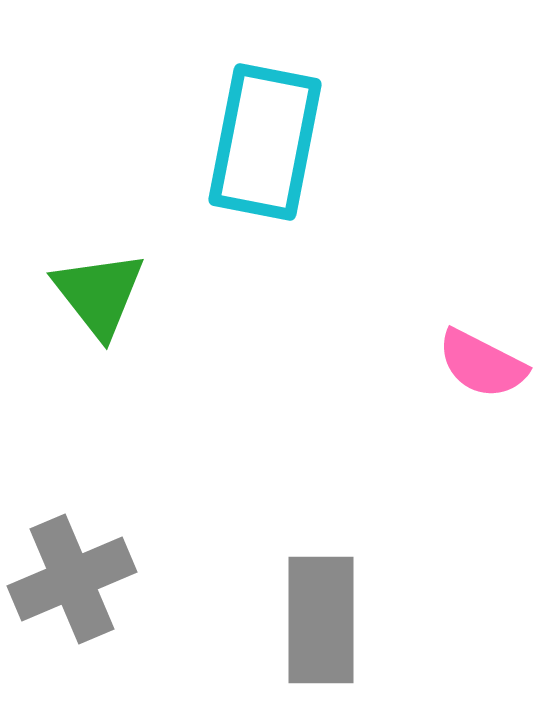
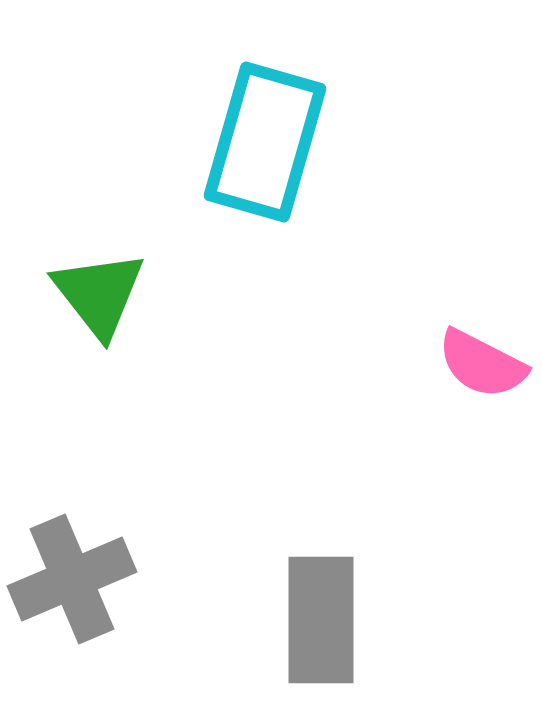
cyan rectangle: rotated 5 degrees clockwise
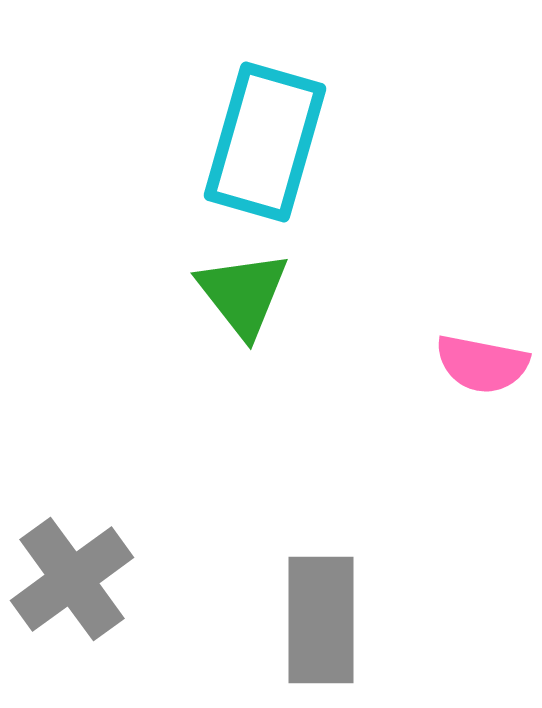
green triangle: moved 144 px right
pink semicircle: rotated 16 degrees counterclockwise
gray cross: rotated 13 degrees counterclockwise
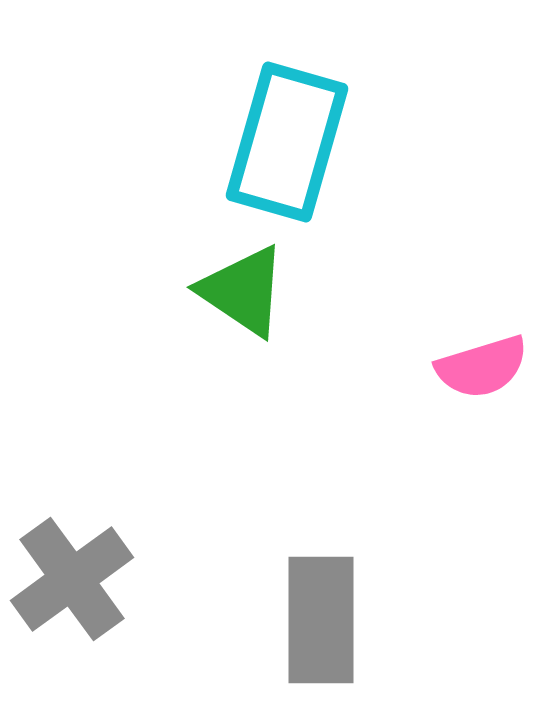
cyan rectangle: moved 22 px right
green triangle: moved 3 px up; rotated 18 degrees counterclockwise
pink semicircle: moved 3 px down; rotated 28 degrees counterclockwise
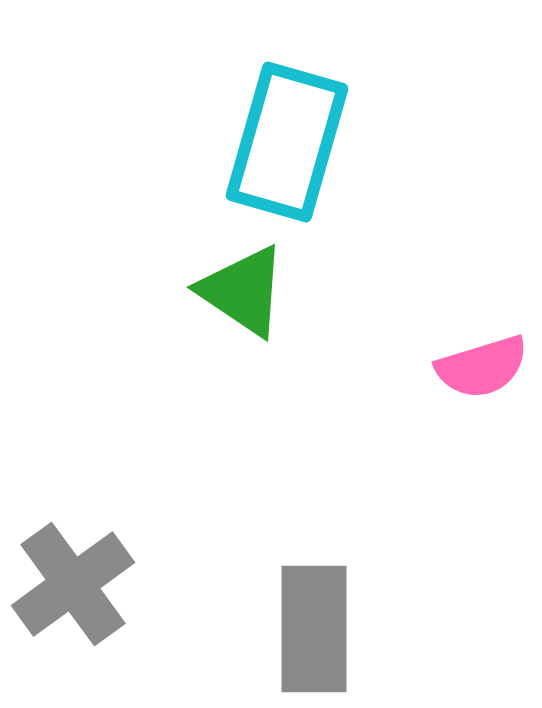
gray cross: moved 1 px right, 5 px down
gray rectangle: moved 7 px left, 9 px down
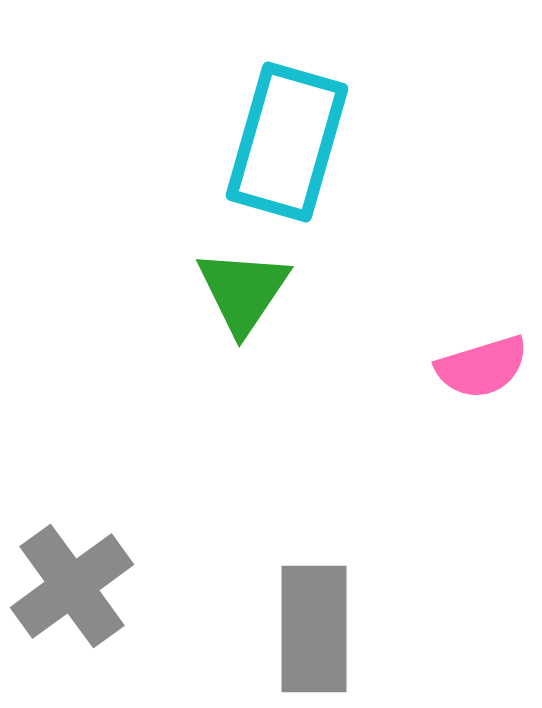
green triangle: rotated 30 degrees clockwise
gray cross: moved 1 px left, 2 px down
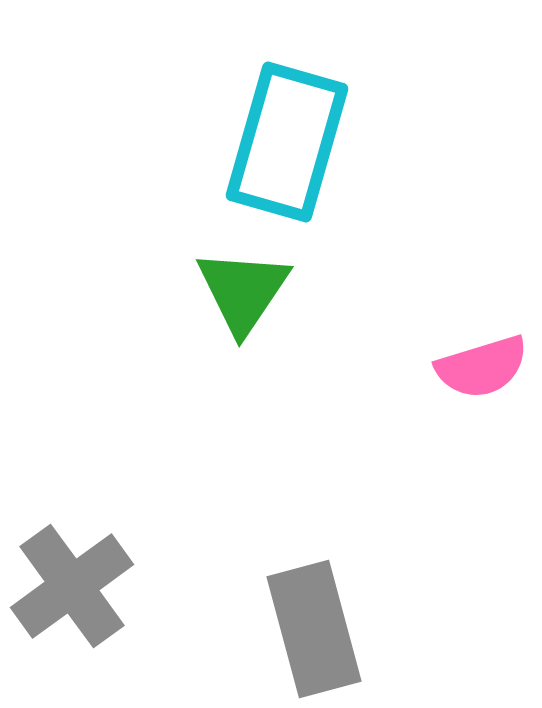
gray rectangle: rotated 15 degrees counterclockwise
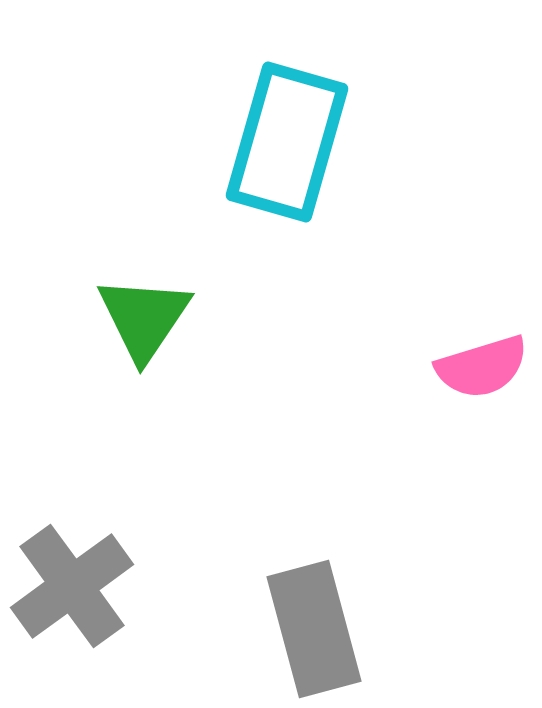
green triangle: moved 99 px left, 27 px down
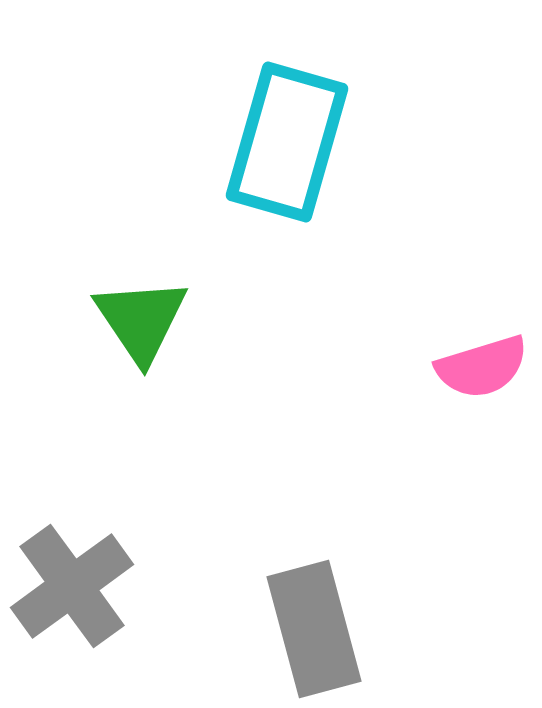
green triangle: moved 3 px left, 2 px down; rotated 8 degrees counterclockwise
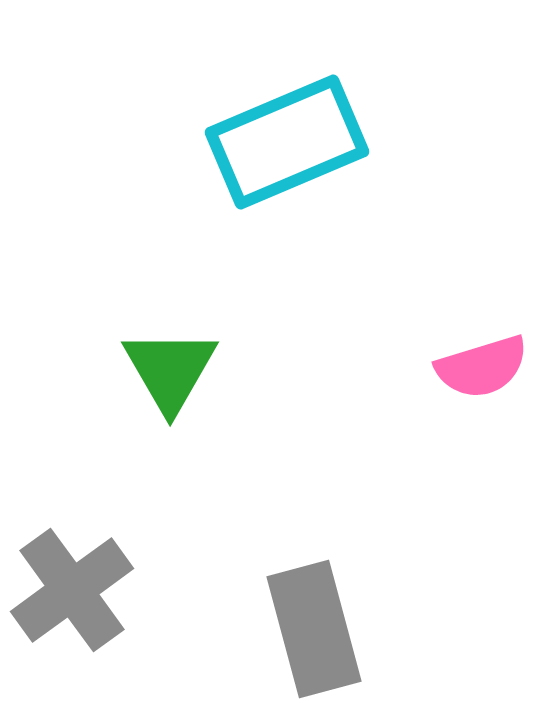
cyan rectangle: rotated 51 degrees clockwise
green triangle: moved 29 px right, 50 px down; rotated 4 degrees clockwise
gray cross: moved 4 px down
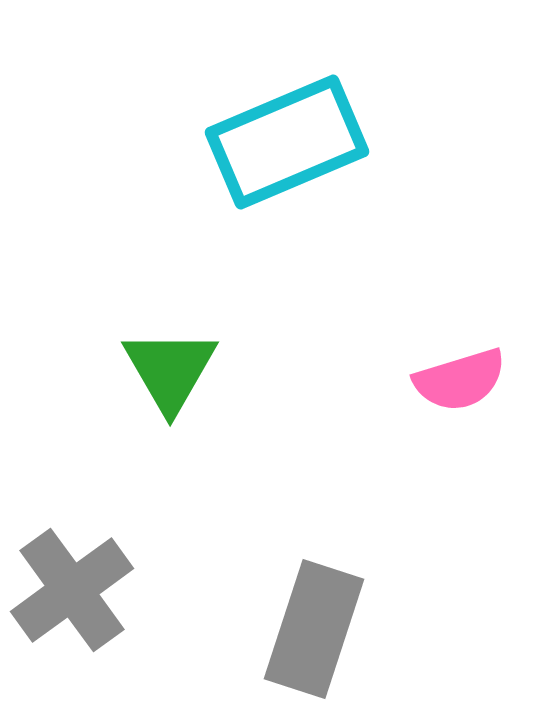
pink semicircle: moved 22 px left, 13 px down
gray rectangle: rotated 33 degrees clockwise
